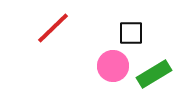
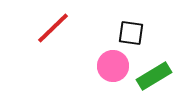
black square: rotated 8 degrees clockwise
green rectangle: moved 2 px down
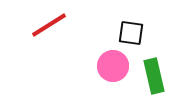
red line: moved 4 px left, 3 px up; rotated 12 degrees clockwise
green rectangle: rotated 72 degrees counterclockwise
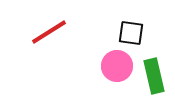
red line: moved 7 px down
pink circle: moved 4 px right
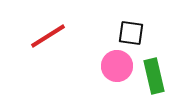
red line: moved 1 px left, 4 px down
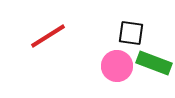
green rectangle: moved 13 px up; rotated 56 degrees counterclockwise
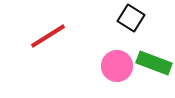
black square: moved 15 px up; rotated 24 degrees clockwise
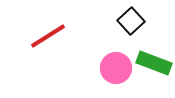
black square: moved 3 px down; rotated 16 degrees clockwise
pink circle: moved 1 px left, 2 px down
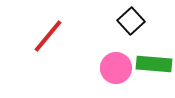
red line: rotated 18 degrees counterclockwise
green rectangle: moved 1 px down; rotated 16 degrees counterclockwise
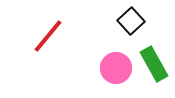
green rectangle: rotated 56 degrees clockwise
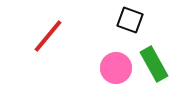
black square: moved 1 px left, 1 px up; rotated 28 degrees counterclockwise
